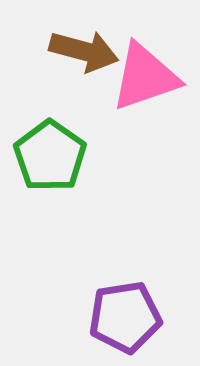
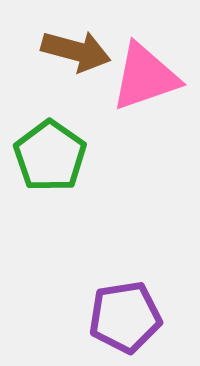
brown arrow: moved 8 px left
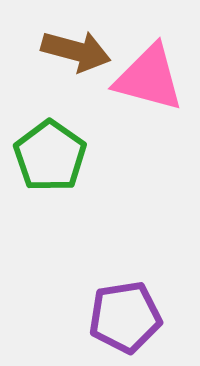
pink triangle: moved 4 px right, 1 px down; rotated 34 degrees clockwise
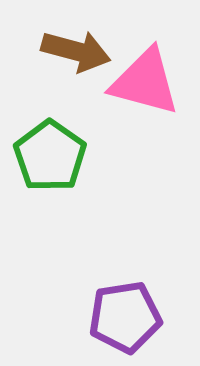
pink triangle: moved 4 px left, 4 px down
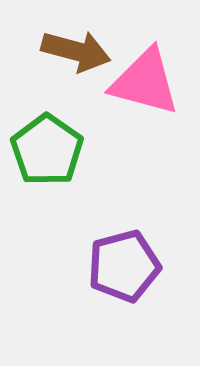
green pentagon: moved 3 px left, 6 px up
purple pentagon: moved 1 px left, 51 px up; rotated 6 degrees counterclockwise
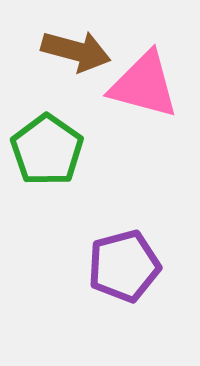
pink triangle: moved 1 px left, 3 px down
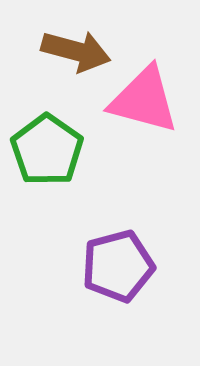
pink triangle: moved 15 px down
purple pentagon: moved 6 px left
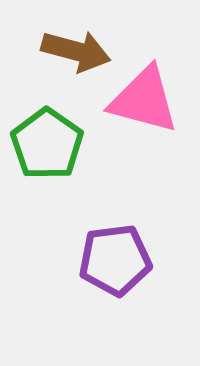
green pentagon: moved 6 px up
purple pentagon: moved 3 px left, 6 px up; rotated 8 degrees clockwise
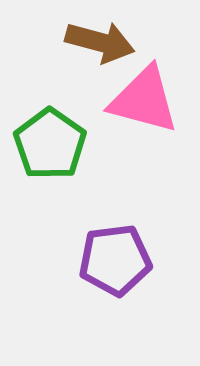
brown arrow: moved 24 px right, 9 px up
green pentagon: moved 3 px right
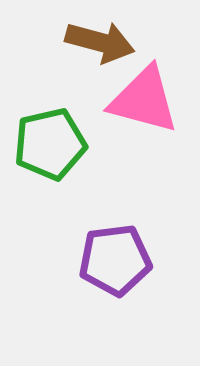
green pentagon: rotated 24 degrees clockwise
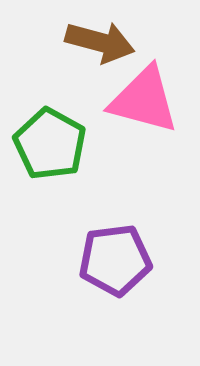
green pentagon: rotated 30 degrees counterclockwise
